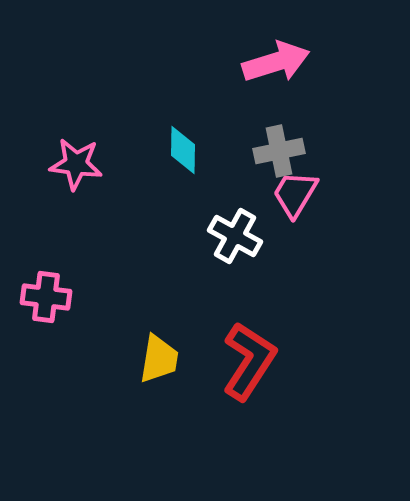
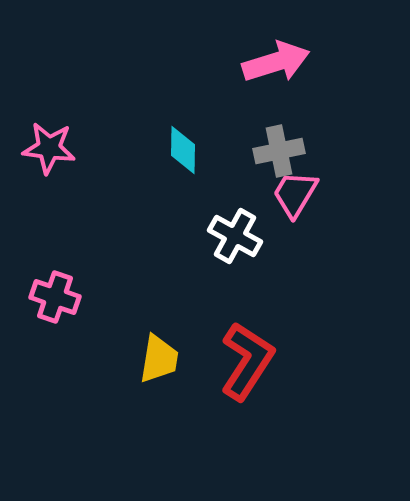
pink star: moved 27 px left, 16 px up
pink cross: moved 9 px right; rotated 12 degrees clockwise
red L-shape: moved 2 px left
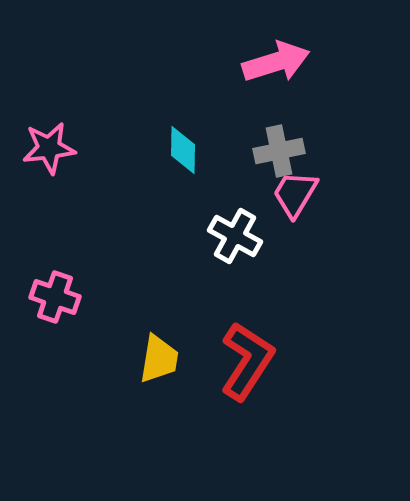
pink star: rotated 14 degrees counterclockwise
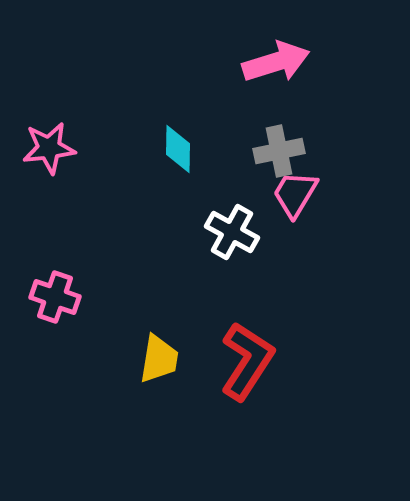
cyan diamond: moved 5 px left, 1 px up
white cross: moved 3 px left, 4 px up
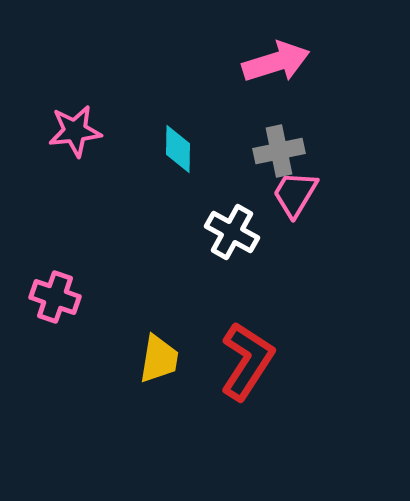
pink star: moved 26 px right, 17 px up
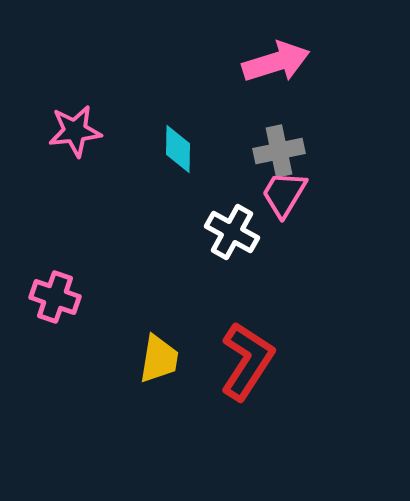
pink trapezoid: moved 11 px left
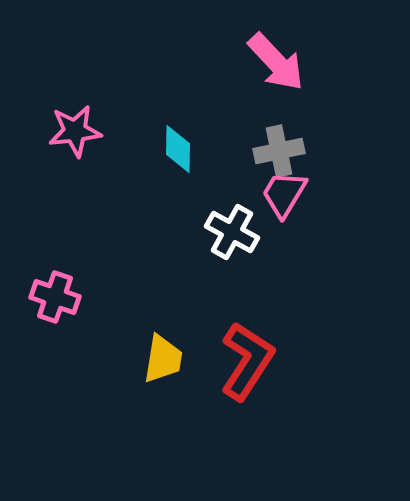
pink arrow: rotated 64 degrees clockwise
yellow trapezoid: moved 4 px right
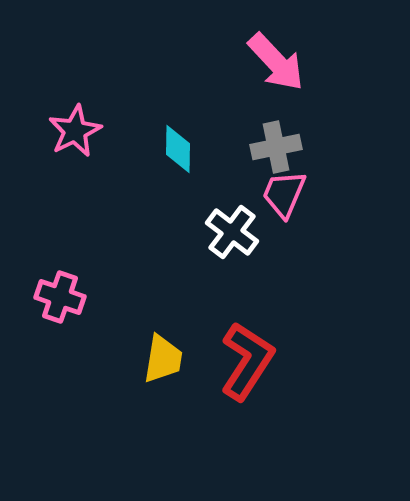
pink star: rotated 20 degrees counterclockwise
gray cross: moved 3 px left, 4 px up
pink trapezoid: rotated 8 degrees counterclockwise
white cross: rotated 8 degrees clockwise
pink cross: moved 5 px right
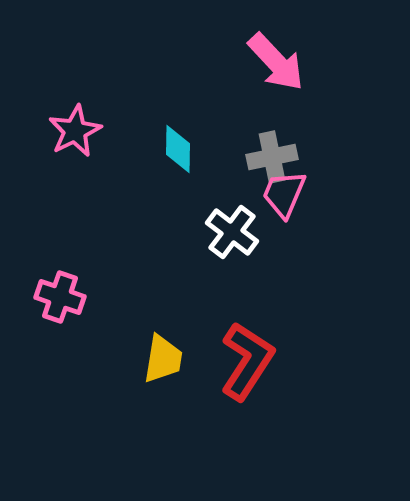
gray cross: moved 4 px left, 10 px down
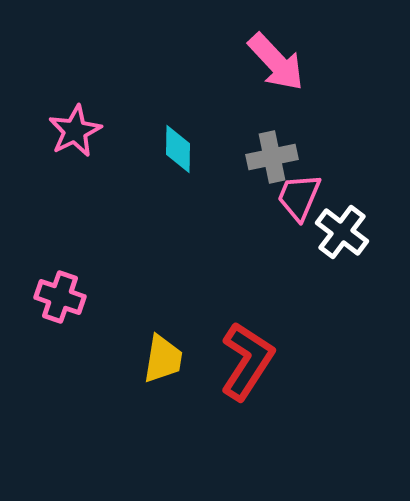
pink trapezoid: moved 15 px right, 3 px down
white cross: moved 110 px right
